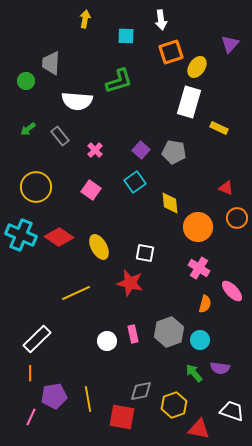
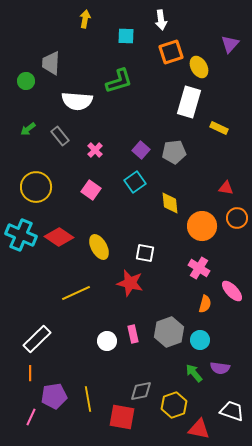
yellow ellipse at (197, 67): moved 2 px right; rotated 65 degrees counterclockwise
gray pentagon at (174, 152): rotated 15 degrees counterclockwise
red triangle at (226, 188): rotated 14 degrees counterclockwise
orange circle at (198, 227): moved 4 px right, 1 px up
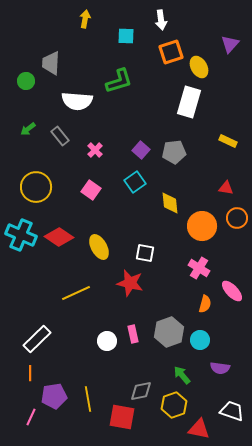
yellow rectangle at (219, 128): moved 9 px right, 13 px down
green arrow at (194, 373): moved 12 px left, 2 px down
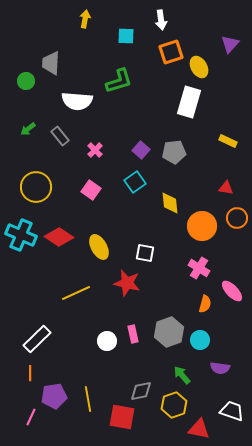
red star at (130, 283): moved 3 px left
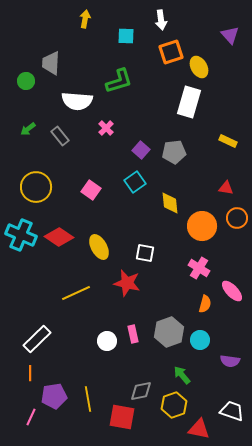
purple triangle at (230, 44): moved 9 px up; rotated 24 degrees counterclockwise
pink cross at (95, 150): moved 11 px right, 22 px up
purple semicircle at (220, 368): moved 10 px right, 7 px up
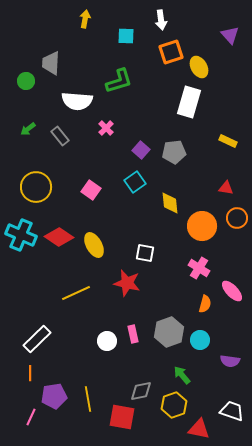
yellow ellipse at (99, 247): moved 5 px left, 2 px up
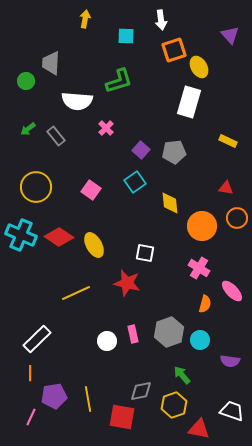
orange square at (171, 52): moved 3 px right, 2 px up
gray rectangle at (60, 136): moved 4 px left
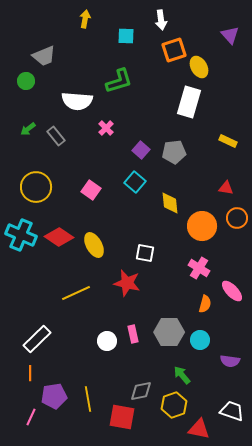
gray trapezoid at (51, 63): moved 7 px left, 7 px up; rotated 115 degrees counterclockwise
cyan square at (135, 182): rotated 15 degrees counterclockwise
gray hexagon at (169, 332): rotated 20 degrees clockwise
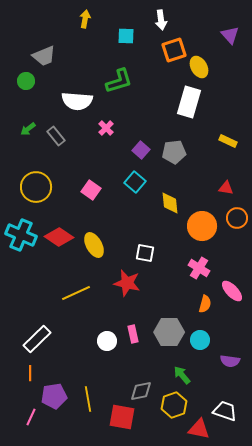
white trapezoid at (232, 411): moved 7 px left
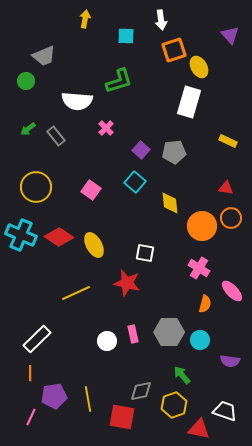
orange circle at (237, 218): moved 6 px left
